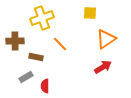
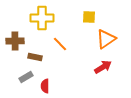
yellow square: moved 1 px left, 4 px down
yellow cross: rotated 20 degrees clockwise
brown rectangle: moved 1 px left
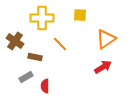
yellow square: moved 9 px left, 2 px up
brown cross: rotated 36 degrees clockwise
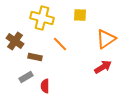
yellow cross: rotated 15 degrees clockwise
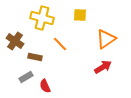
red semicircle: rotated 24 degrees counterclockwise
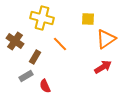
yellow square: moved 8 px right, 4 px down
brown rectangle: rotated 72 degrees counterclockwise
gray rectangle: moved 1 px up
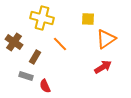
brown cross: moved 1 px left, 1 px down
gray rectangle: rotated 48 degrees clockwise
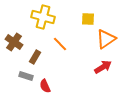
yellow cross: moved 1 px right, 1 px up
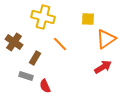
brown rectangle: moved 1 px down
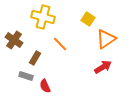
yellow square: rotated 32 degrees clockwise
brown cross: moved 2 px up
